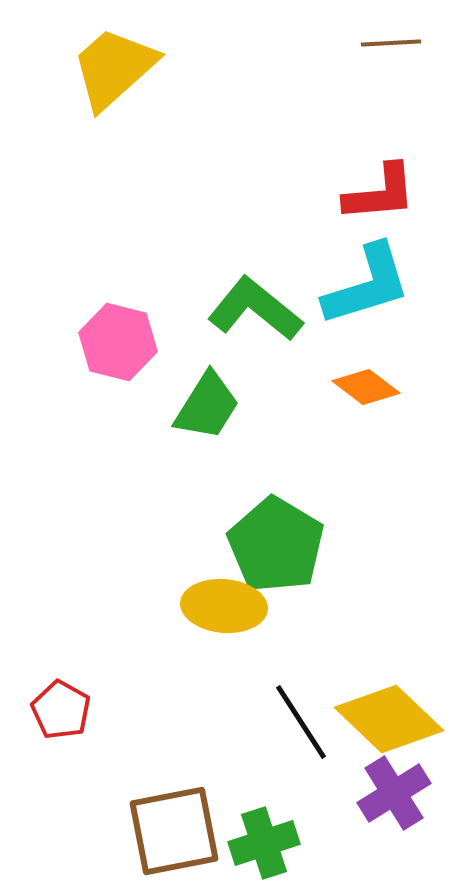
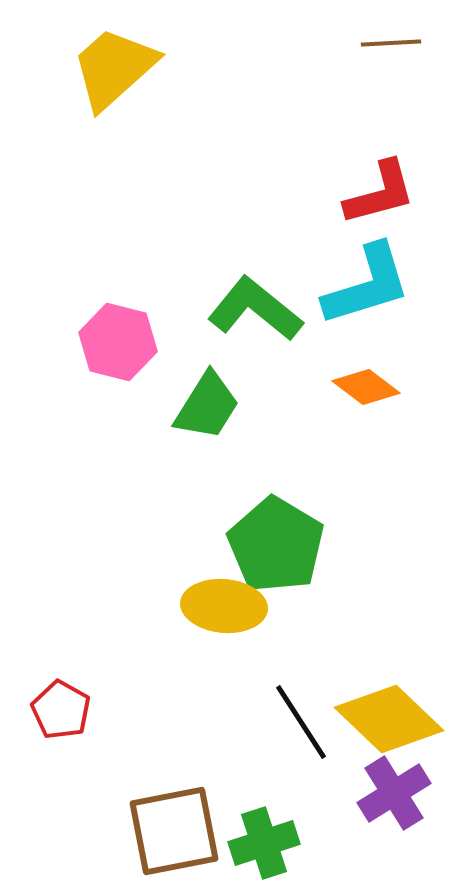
red L-shape: rotated 10 degrees counterclockwise
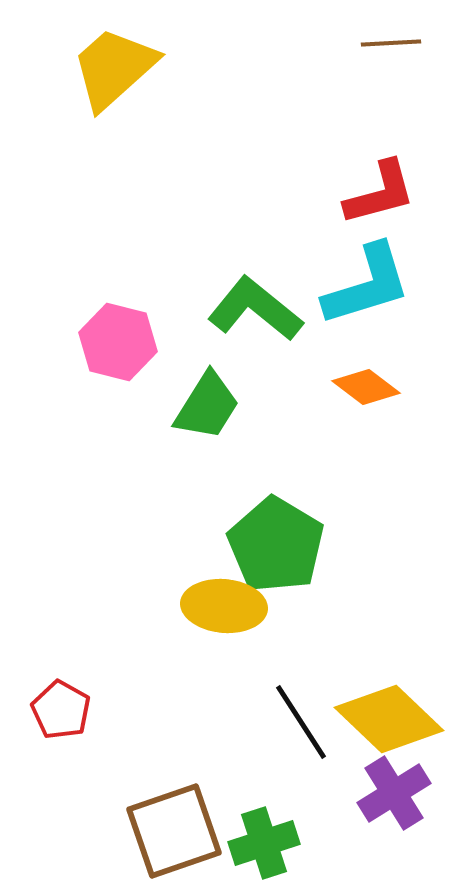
brown square: rotated 8 degrees counterclockwise
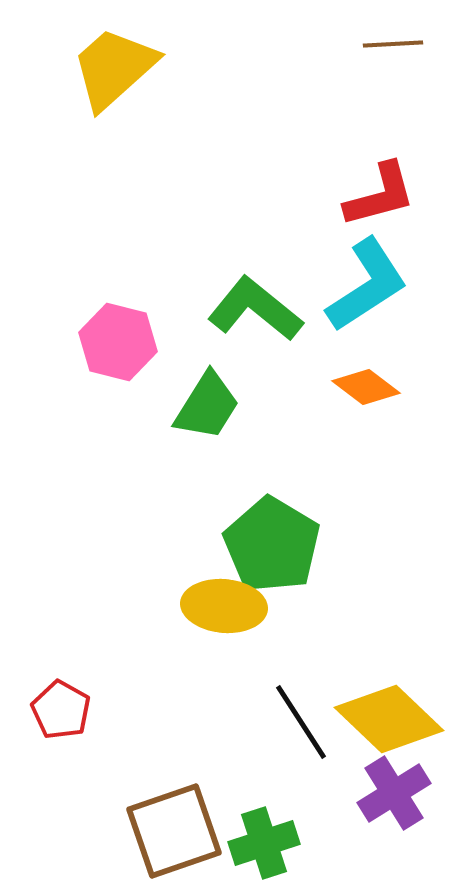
brown line: moved 2 px right, 1 px down
red L-shape: moved 2 px down
cyan L-shape: rotated 16 degrees counterclockwise
green pentagon: moved 4 px left
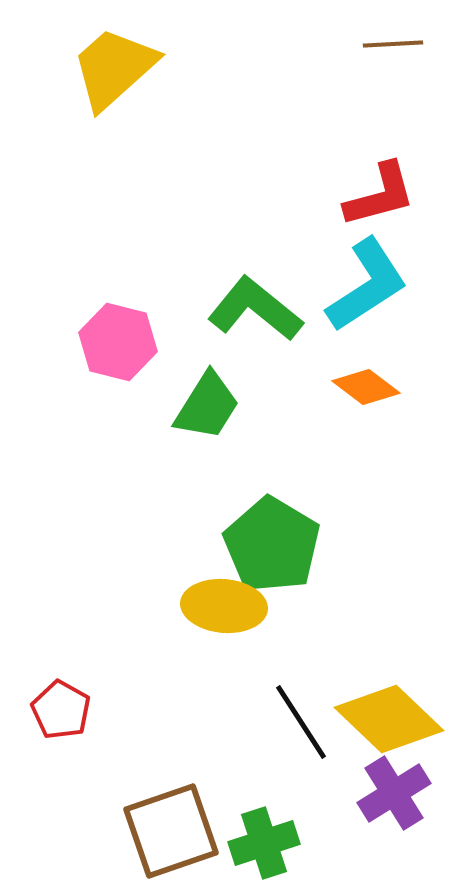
brown square: moved 3 px left
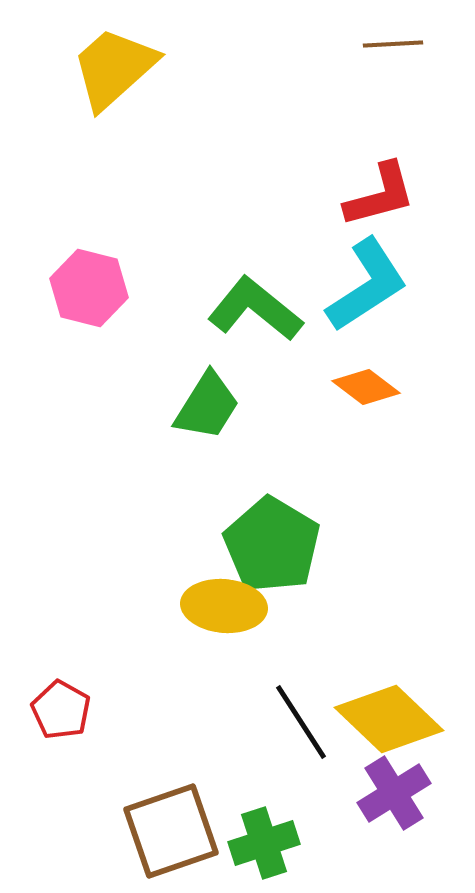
pink hexagon: moved 29 px left, 54 px up
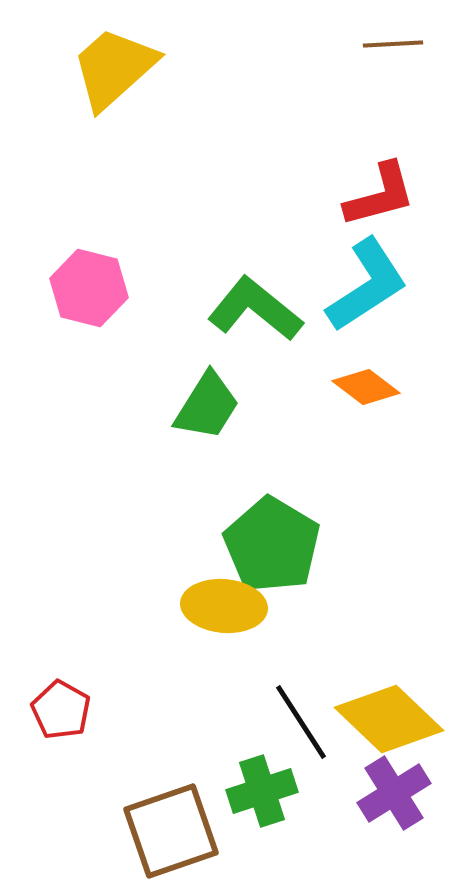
green cross: moved 2 px left, 52 px up
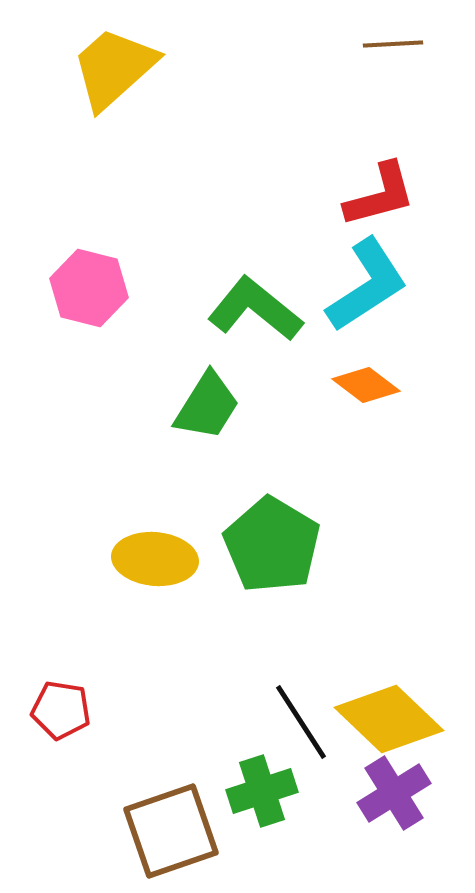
orange diamond: moved 2 px up
yellow ellipse: moved 69 px left, 47 px up
red pentagon: rotated 20 degrees counterclockwise
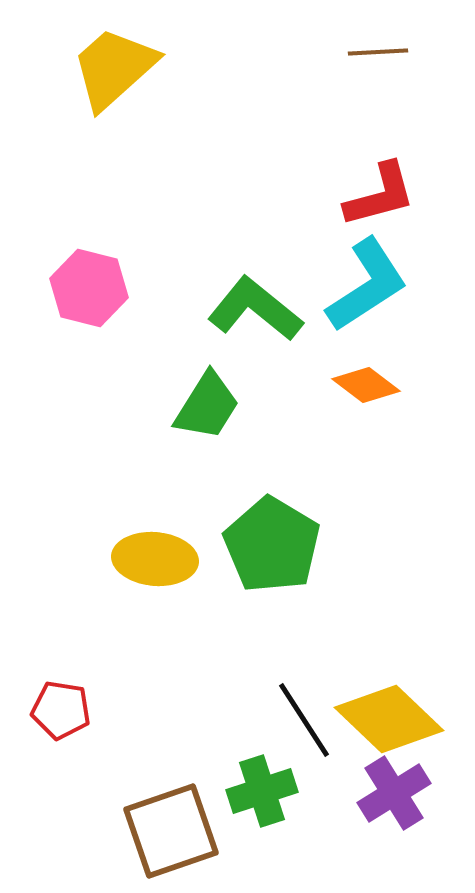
brown line: moved 15 px left, 8 px down
black line: moved 3 px right, 2 px up
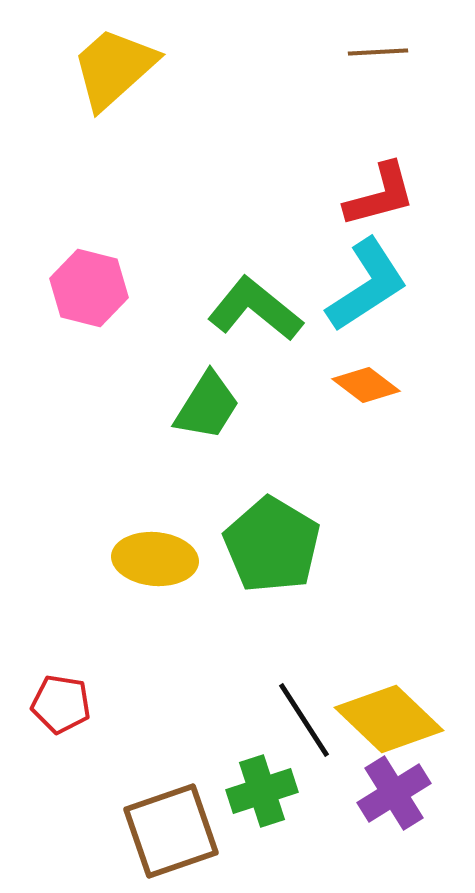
red pentagon: moved 6 px up
